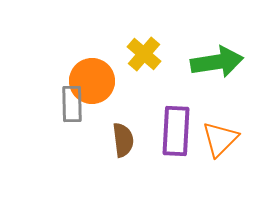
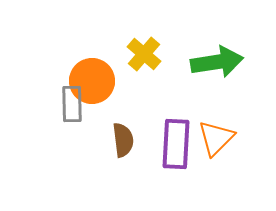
purple rectangle: moved 13 px down
orange triangle: moved 4 px left, 1 px up
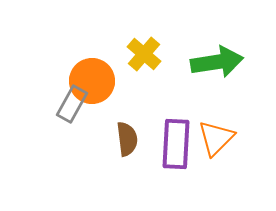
gray rectangle: rotated 30 degrees clockwise
brown semicircle: moved 4 px right, 1 px up
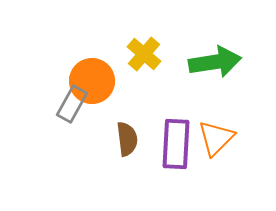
green arrow: moved 2 px left
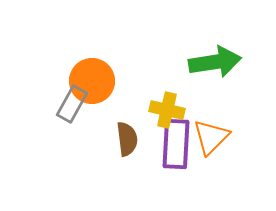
yellow cross: moved 23 px right, 56 px down; rotated 28 degrees counterclockwise
orange triangle: moved 5 px left, 1 px up
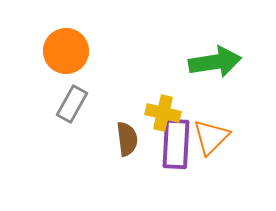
orange circle: moved 26 px left, 30 px up
yellow cross: moved 4 px left, 3 px down
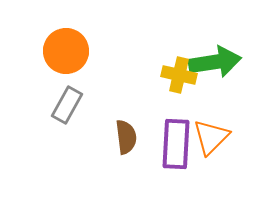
gray rectangle: moved 5 px left, 1 px down
yellow cross: moved 16 px right, 38 px up
brown semicircle: moved 1 px left, 2 px up
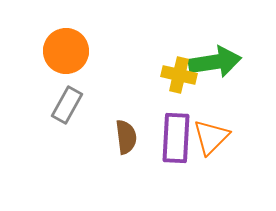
purple rectangle: moved 6 px up
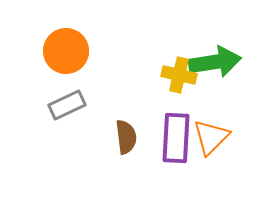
gray rectangle: rotated 36 degrees clockwise
